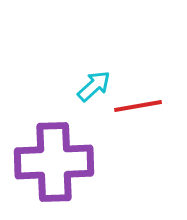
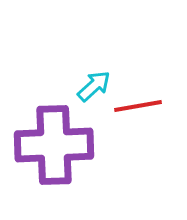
purple cross: moved 17 px up
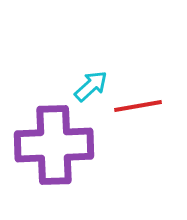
cyan arrow: moved 3 px left
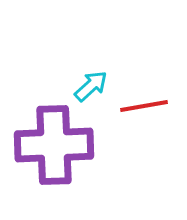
red line: moved 6 px right
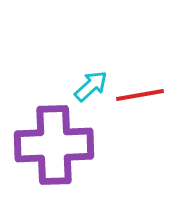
red line: moved 4 px left, 11 px up
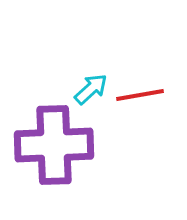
cyan arrow: moved 3 px down
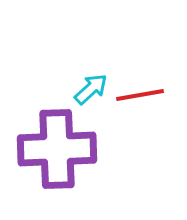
purple cross: moved 3 px right, 4 px down
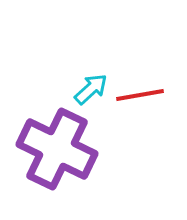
purple cross: rotated 28 degrees clockwise
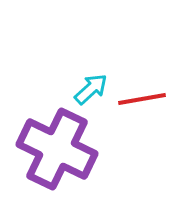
red line: moved 2 px right, 4 px down
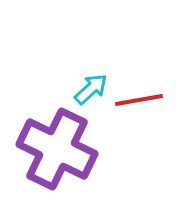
red line: moved 3 px left, 1 px down
